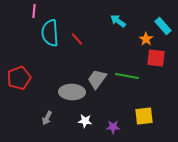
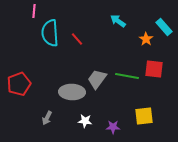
cyan rectangle: moved 1 px right, 1 px down
red square: moved 2 px left, 11 px down
red pentagon: moved 6 px down
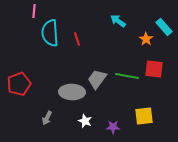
red line: rotated 24 degrees clockwise
white star: rotated 16 degrees clockwise
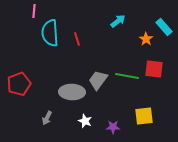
cyan arrow: rotated 105 degrees clockwise
gray trapezoid: moved 1 px right, 1 px down
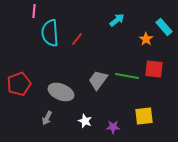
cyan arrow: moved 1 px left, 1 px up
red line: rotated 56 degrees clockwise
gray ellipse: moved 11 px left; rotated 20 degrees clockwise
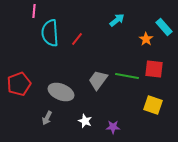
yellow square: moved 9 px right, 11 px up; rotated 24 degrees clockwise
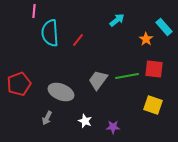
red line: moved 1 px right, 1 px down
green line: rotated 20 degrees counterclockwise
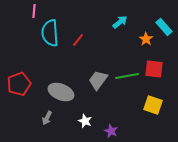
cyan arrow: moved 3 px right, 2 px down
purple star: moved 2 px left, 4 px down; rotated 24 degrees clockwise
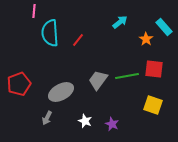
gray ellipse: rotated 50 degrees counterclockwise
purple star: moved 1 px right, 7 px up
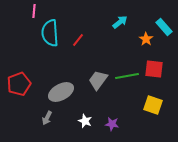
purple star: rotated 16 degrees counterclockwise
